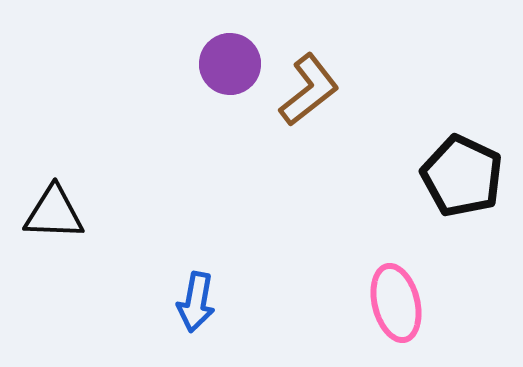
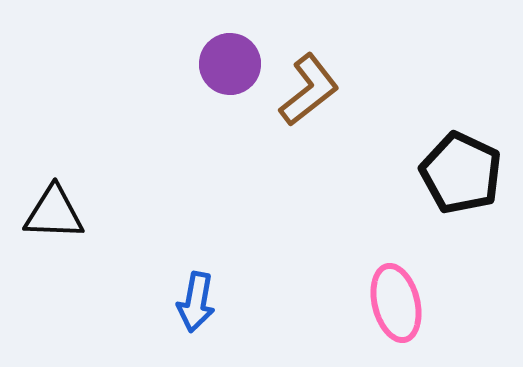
black pentagon: moved 1 px left, 3 px up
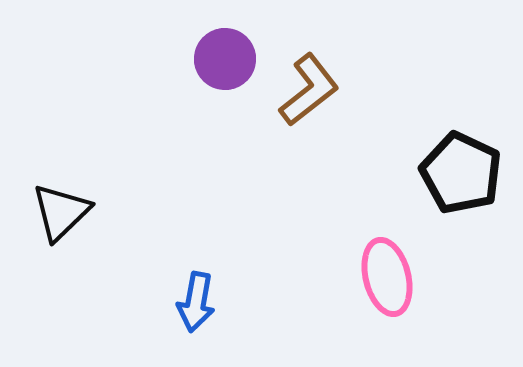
purple circle: moved 5 px left, 5 px up
black triangle: moved 7 px right, 1 px up; rotated 46 degrees counterclockwise
pink ellipse: moved 9 px left, 26 px up
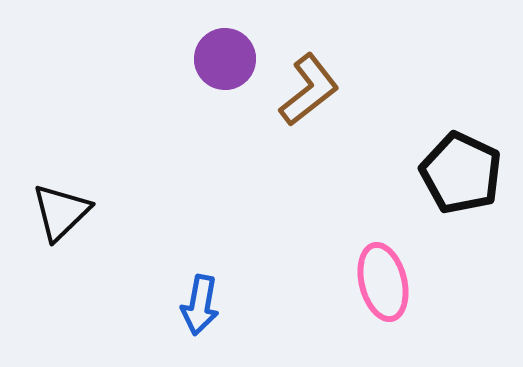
pink ellipse: moved 4 px left, 5 px down
blue arrow: moved 4 px right, 3 px down
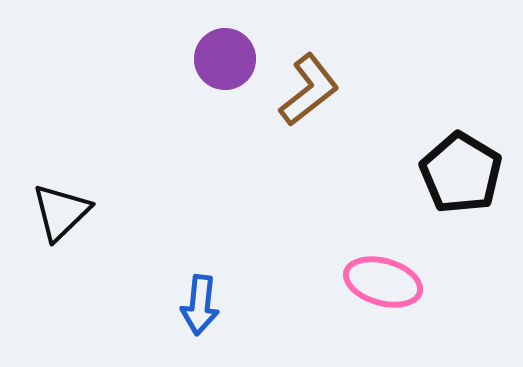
black pentagon: rotated 6 degrees clockwise
pink ellipse: rotated 60 degrees counterclockwise
blue arrow: rotated 4 degrees counterclockwise
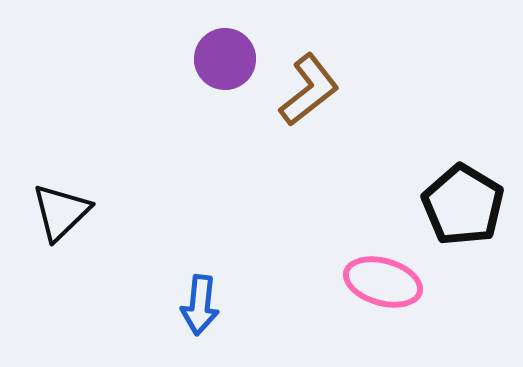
black pentagon: moved 2 px right, 32 px down
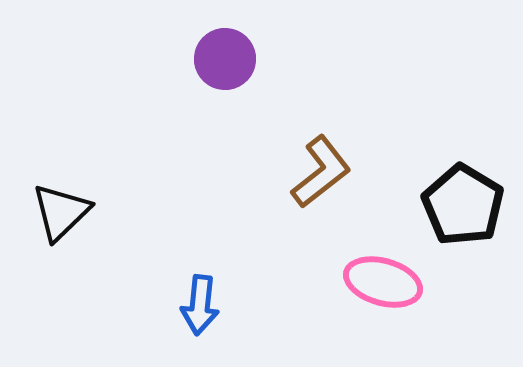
brown L-shape: moved 12 px right, 82 px down
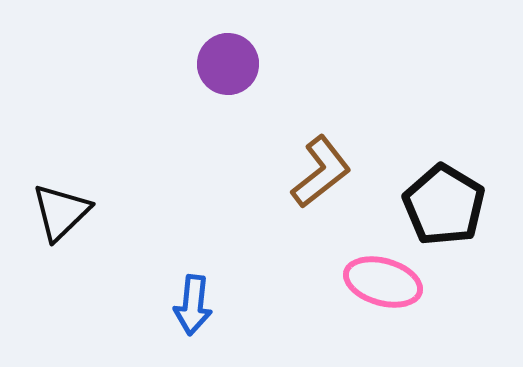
purple circle: moved 3 px right, 5 px down
black pentagon: moved 19 px left
blue arrow: moved 7 px left
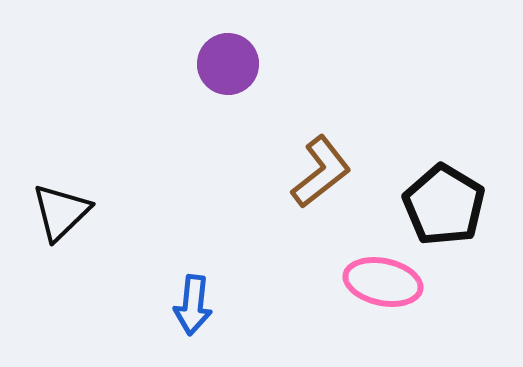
pink ellipse: rotated 4 degrees counterclockwise
